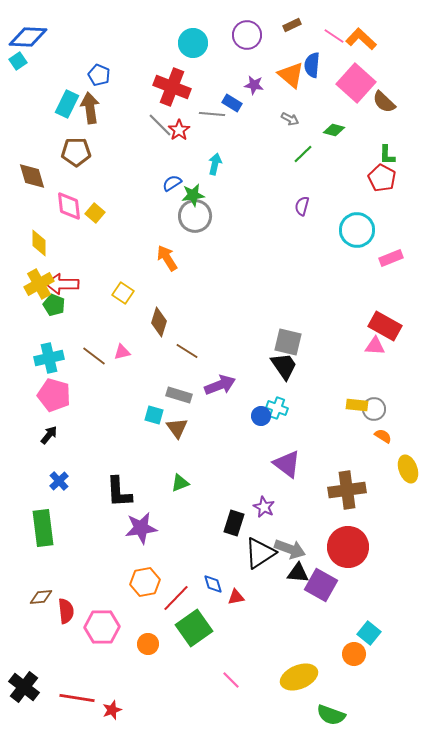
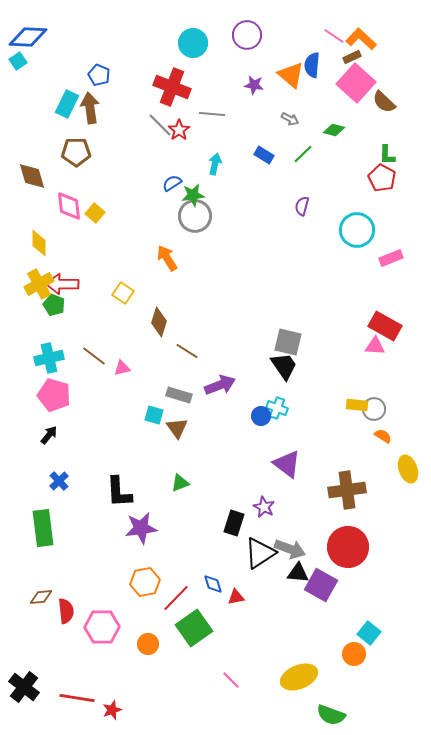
brown rectangle at (292, 25): moved 60 px right, 32 px down
blue rectangle at (232, 103): moved 32 px right, 52 px down
pink triangle at (122, 352): moved 16 px down
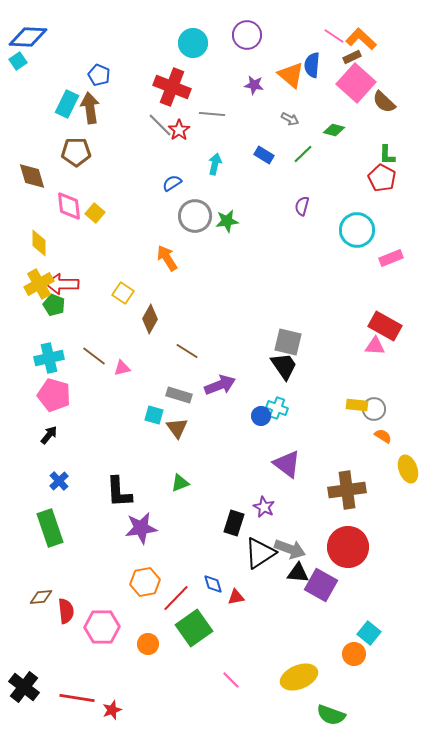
green star at (193, 195): moved 34 px right, 26 px down
brown diamond at (159, 322): moved 9 px left, 3 px up; rotated 12 degrees clockwise
green rectangle at (43, 528): moved 7 px right; rotated 12 degrees counterclockwise
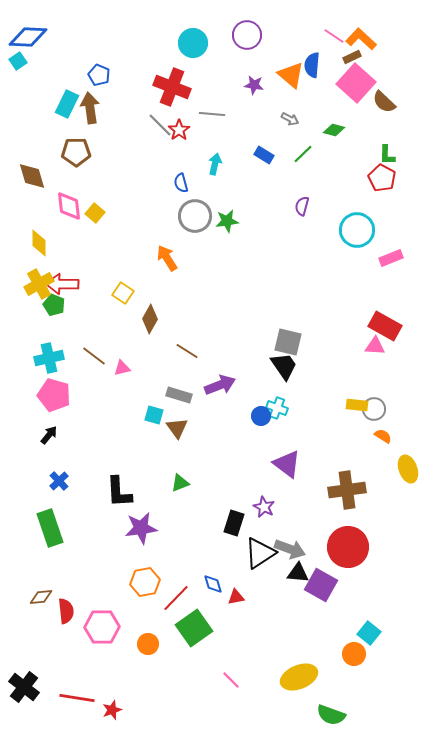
blue semicircle at (172, 183): moved 9 px right; rotated 72 degrees counterclockwise
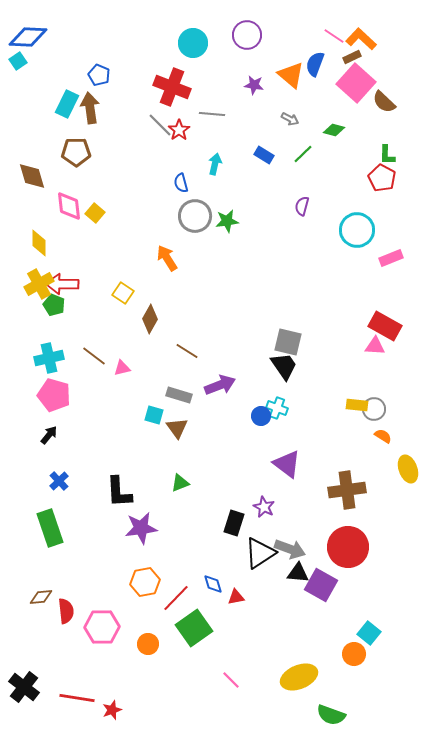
blue semicircle at (312, 65): moved 3 px right, 1 px up; rotated 15 degrees clockwise
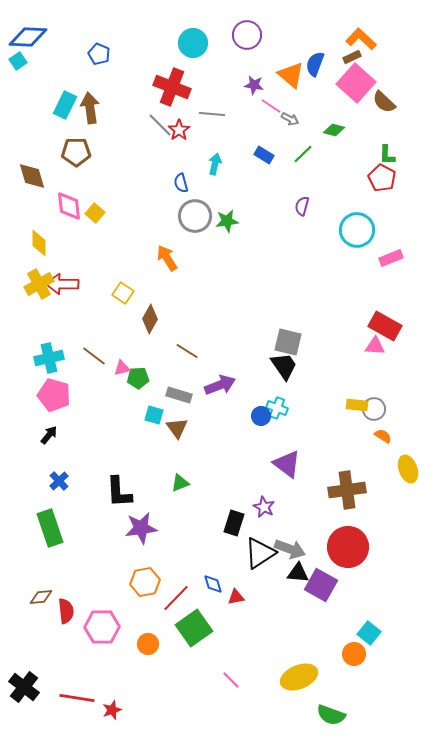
pink line at (334, 36): moved 63 px left, 70 px down
blue pentagon at (99, 75): moved 21 px up
cyan rectangle at (67, 104): moved 2 px left, 1 px down
green pentagon at (54, 305): moved 84 px right, 73 px down; rotated 25 degrees counterclockwise
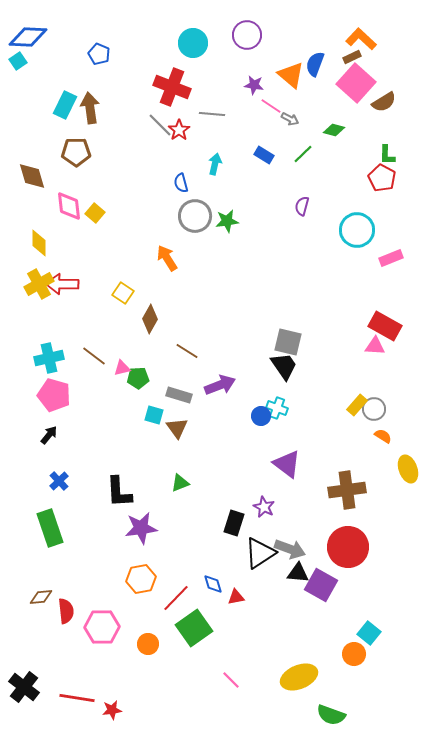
brown semicircle at (384, 102): rotated 75 degrees counterclockwise
yellow rectangle at (357, 405): rotated 55 degrees counterclockwise
orange hexagon at (145, 582): moved 4 px left, 3 px up
red star at (112, 710): rotated 12 degrees clockwise
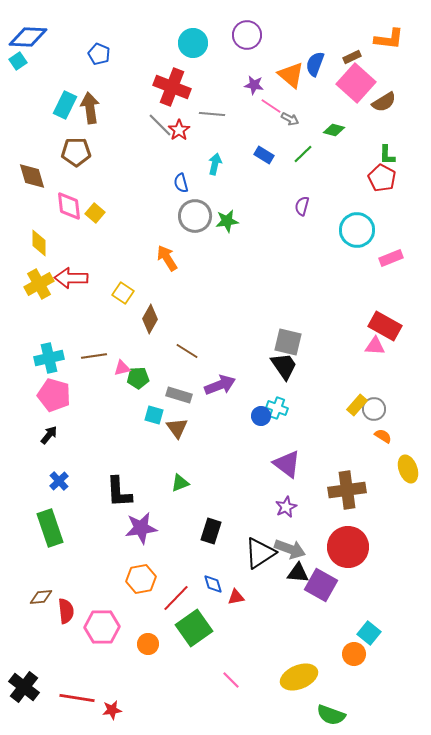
orange L-shape at (361, 39): moved 28 px right; rotated 144 degrees clockwise
red arrow at (62, 284): moved 9 px right, 6 px up
brown line at (94, 356): rotated 45 degrees counterclockwise
purple star at (264, 507): moved 22 px right; rotated 20 degrees clockwise
black rectangle at (234, 523): moved 23 px left, 8 px down
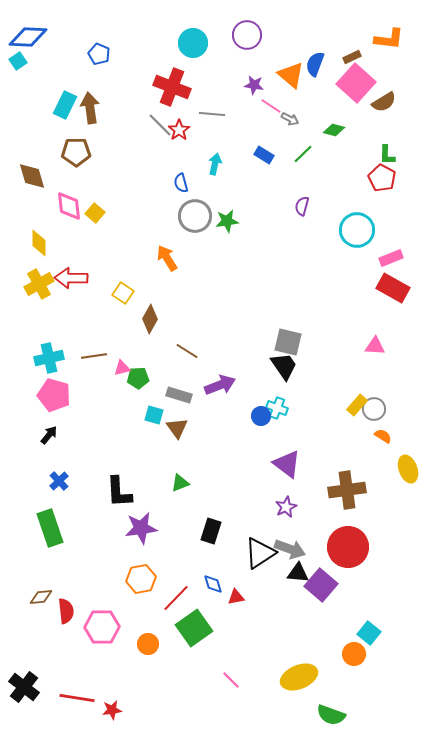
red rectangle at (385, 326): moved 8 px right, 38 px up
purple square at (321, 585): rotated 12 degrees clockwise
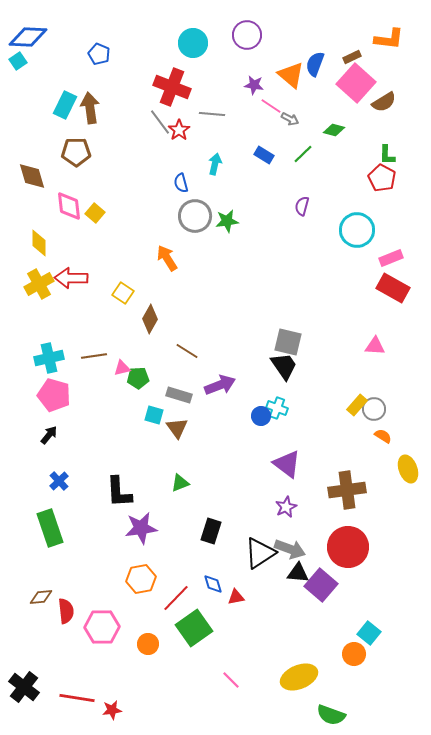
gray line at (160, 125): moved 3 px up; rotated 8 degrees clockwise
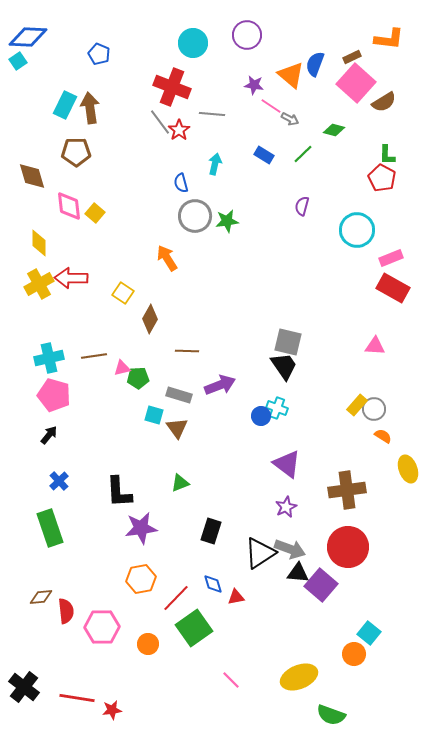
brown line at (187, 351): rotated 30 degrees counterclockwise
